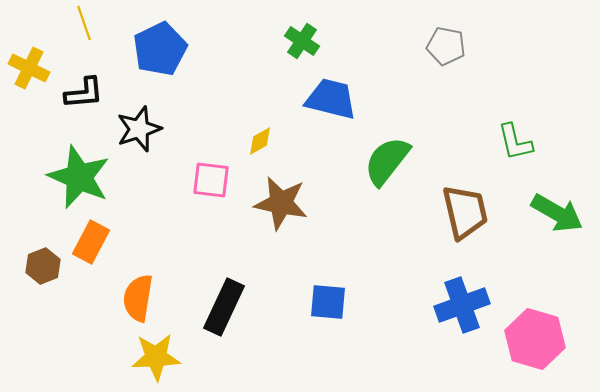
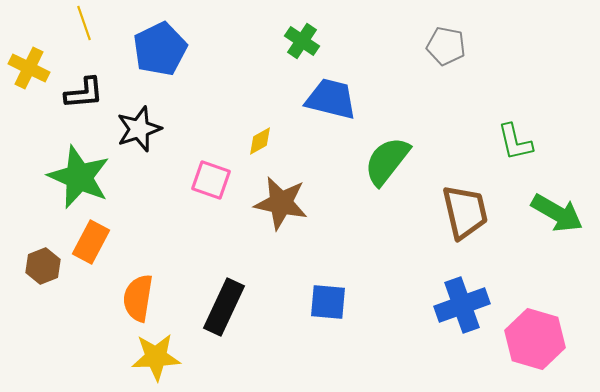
pink square: rotated 12 degrees clockwise
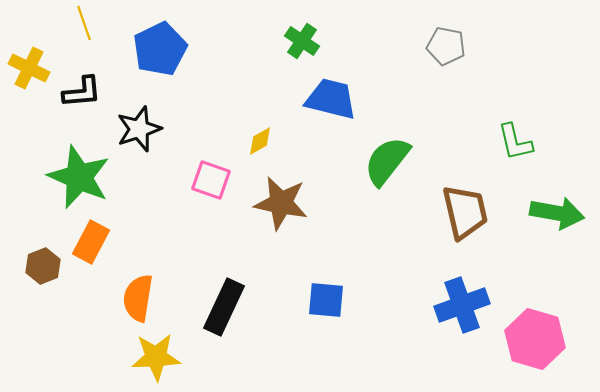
black L-shape: moved 2 px left, 1 px up
green arrow: rotated 20 degrees counterclockwise
blue square: moved 2 px left, 2 px up
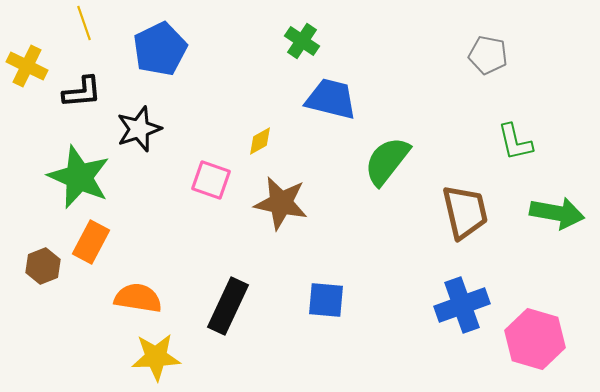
gray pentagon: moved 42 px right, 9 px down
yellow cross: moved 2 px left, 2 px up
orange semicircle: rotated 90 degrees clockwise
black rectangle: moved 4 px right, 1 px up
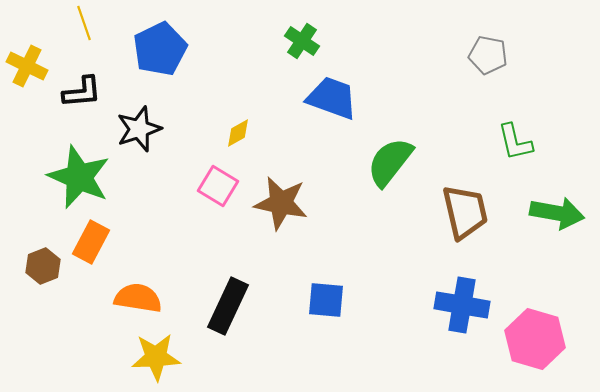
blue trapezoid: moved 1 px right, 1 px up; rotated 6 degrees clockwise
yellow diamond: moved 22 px left, 8 px up
green semicircle: moved 3 px right, 1 px down
pink square: moved 7 px right, 6 px down; rotated 12 degrees clockwise
blue cross: rotated 30 degrees clockwise
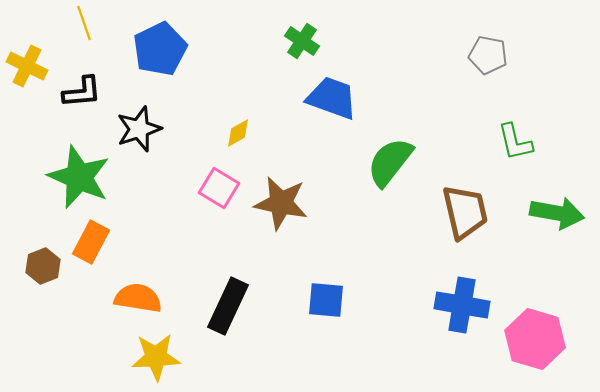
pink square: moved 1 px right, 2 px down
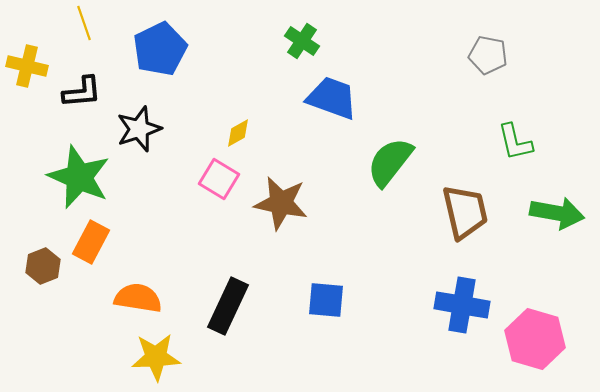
yellow cross: rotated 12 degrees counterclockwise
pink square: moved 9 px up
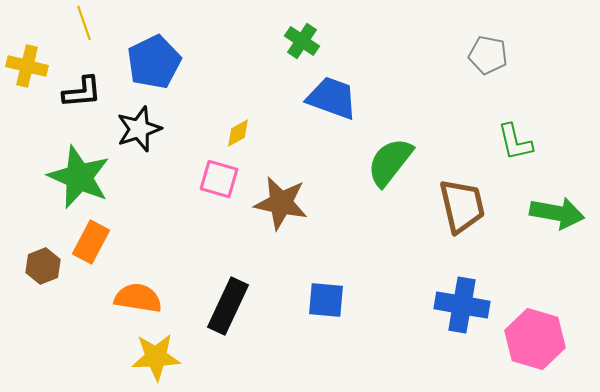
blue pentagon: moved 6 px left, 13 px down
pink square: rotated 15 degrees counterclockwise
brown trapezoid: moved 3 px left, 6 px up
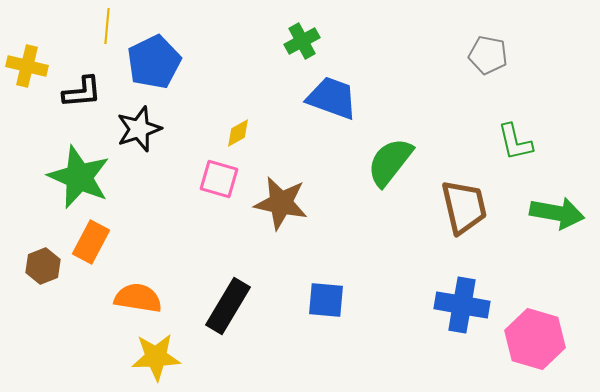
yellow line: moved 23 px right, 3 px down; rotated 24 degrees clockwise
green cross: rotated 28 degrees clockwise
brown trapezoid: moved 2 px right, 1 px down
black rectangle: rotated 6 degrees clockwise
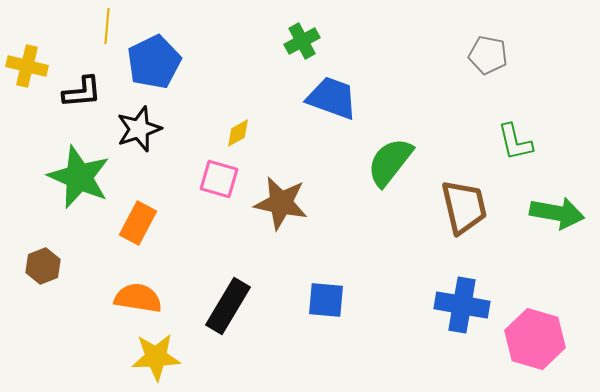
orange rectangle: moved 47 px right, 19 px up
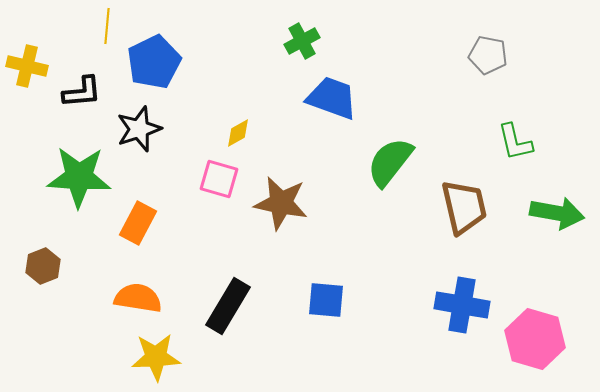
green star: rotated 20 degrees counterclockwise
